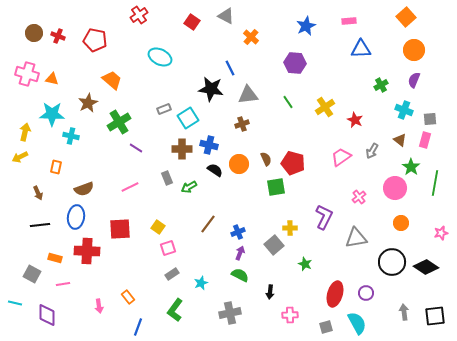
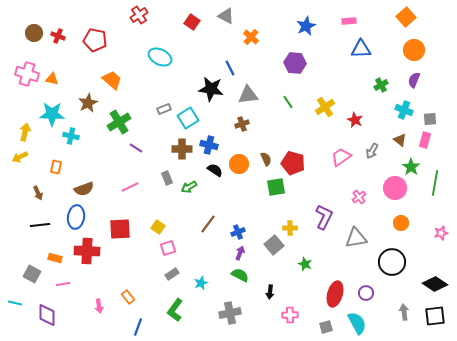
black diamond at (426, 267): moved 9 px right, 17 px down
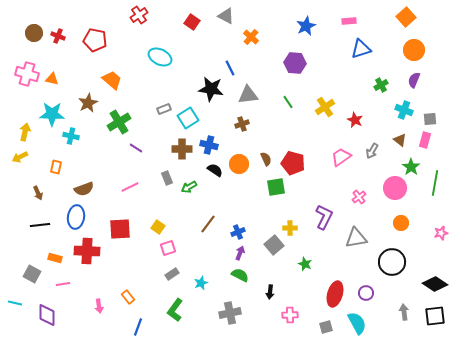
blue triangle at (361, 49): rotated 15 degrees counterclockwise
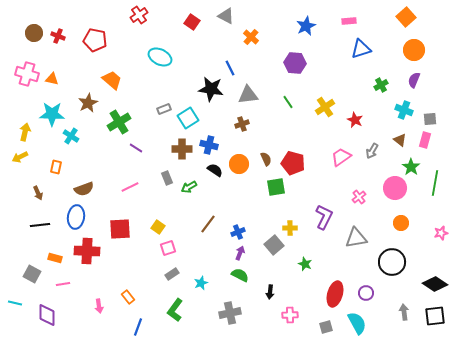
cyan cross at (71, 136): rotated 21 degrees clockwise
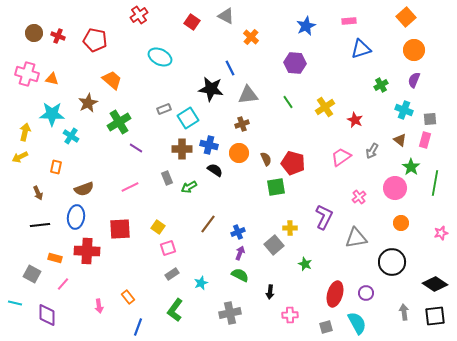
orange circle at (239, 164): moved 11 px up
pink line at (63, 284): rotated 40 degrees counterclockwise
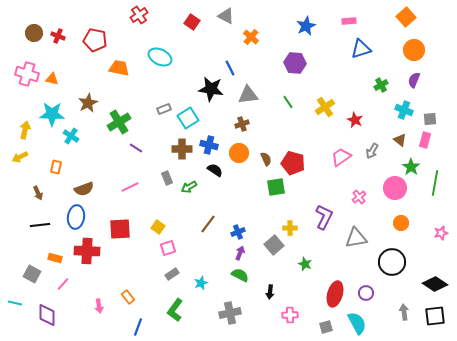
orange trapezoid at (112, 80): moved 7 px right, 12 px up; rotated 30 degrees counterclockwise
yellow arrow at (25, 132): moved 2 px up
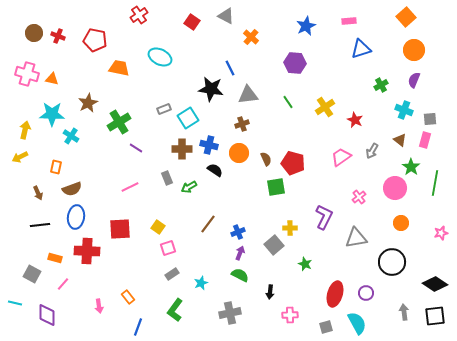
brown semicircle at (84, 189): moved 12 px left
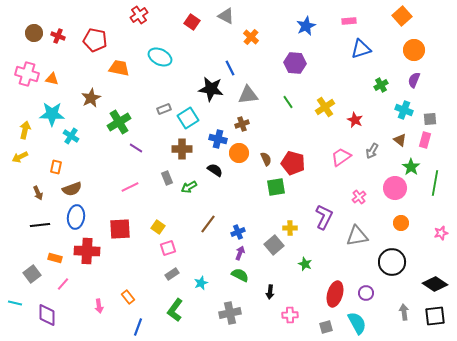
orange square at (406, 17): moved 4 px left, 1 px up
brown star at (88, 103): moved 3 px right, 5 px up
blue cross at (209, 145): moved 9 px right, 6 px up
gray triangle at (356, 238): moved 1 px right, 2 px up
gray square at (32, 274): rotated 24 degrees clockwise
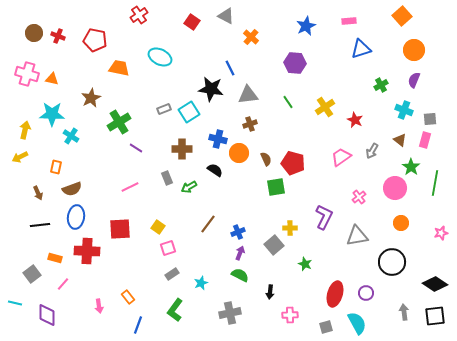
cyan square at (188, 118): moved 1 px right, 6 px up
brown cross at (242, 124): moved 8 px right
blue line at (138, 327): moved 2 px up
